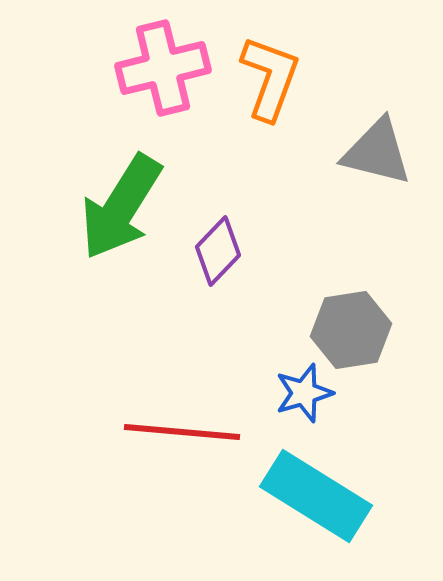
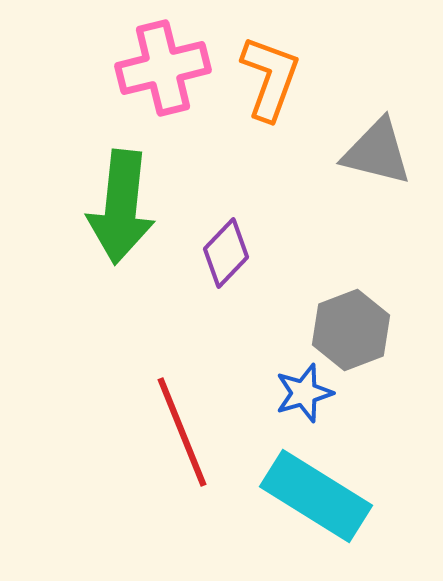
green arrow: rotated 26 degrees counterclockwise
purple diamond: moved 8 px right, 2 px down
gray hexagon: rotated 12 degrees counterclockwise
red line: rotated 63 degrees clockwise
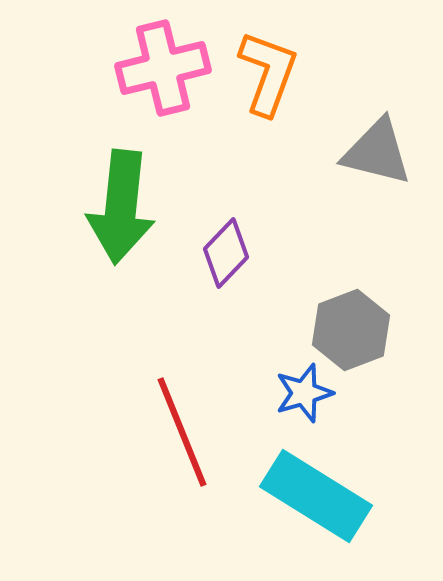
orange L-shape: moved 2 px left, 5 px up
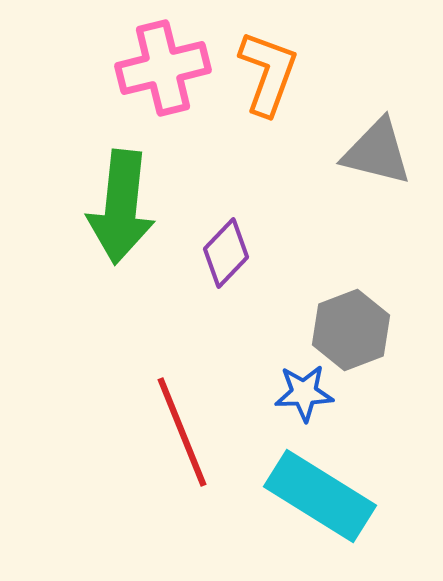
blue star: rotated 14 degrees clockwise
cyan rectangle: moved 4 px right
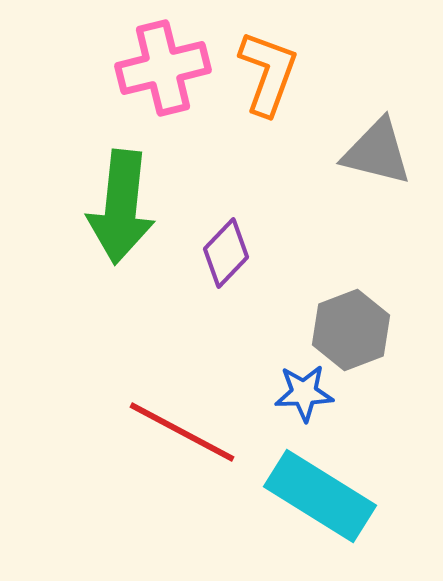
red line: rotated 40 degrees counterclockwise
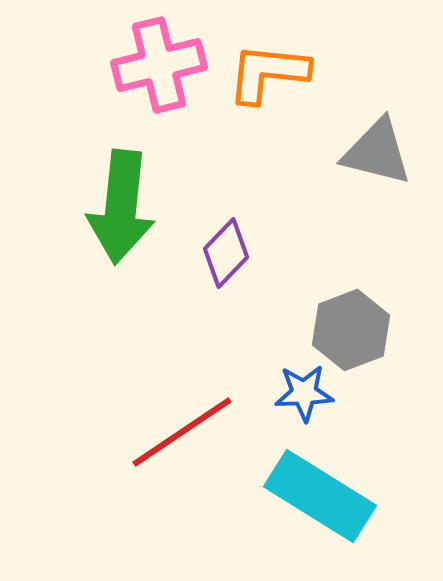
pink cross: moved 4 px left, 3 px up
orange L-shape: rotated 104 degrees counterclockwise
red line: rotated 62 degrees counterclockwise
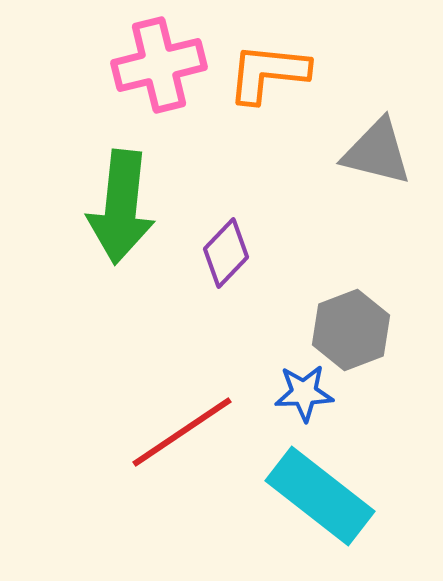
cyan rectangle: rotated 6 degrees clockwise
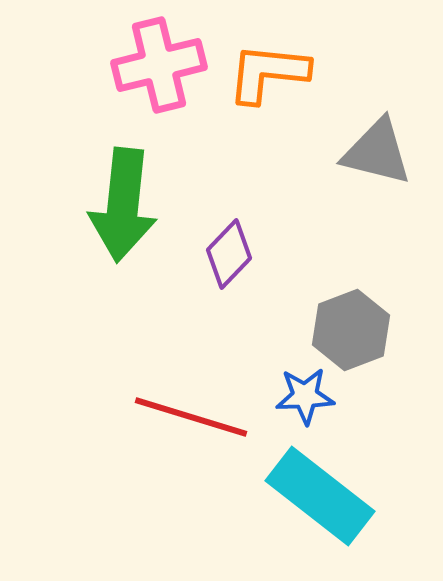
green arrow: moved 2 px right, 2 px up
purple diamond: moved 3 px right, 1 px down
blue star: moved 1 px right, 3 px down
red line: moved 9 px right, 15 px up; rotated 51 degrees clockwise
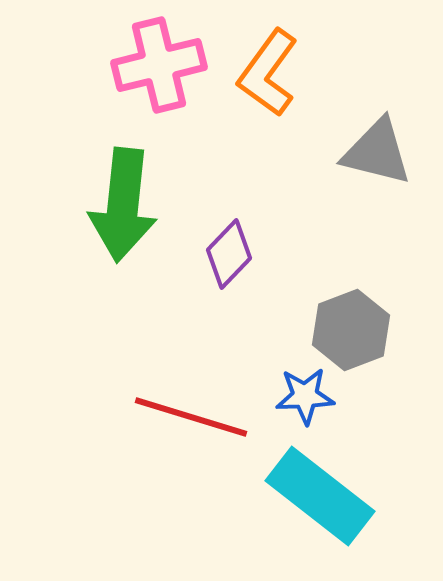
orange L-shape: rotated 60 degrees counterclockwise
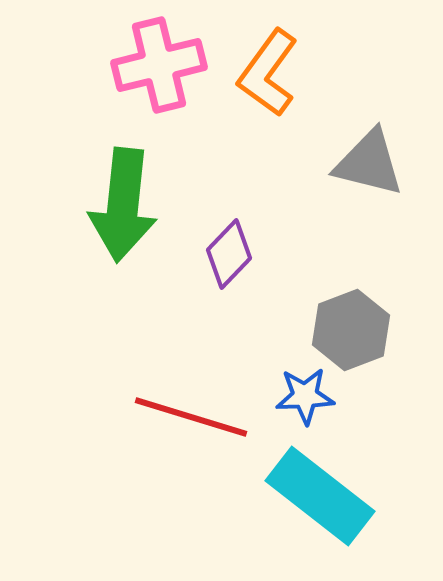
gray triangle: moved 8 px left, 11 px down
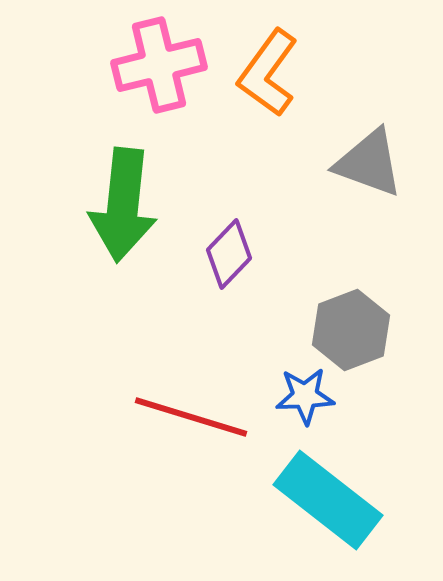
gray triangle: rotated 6 degrees clockwise
cyan rectangle: moved 8 px right, 4 px down
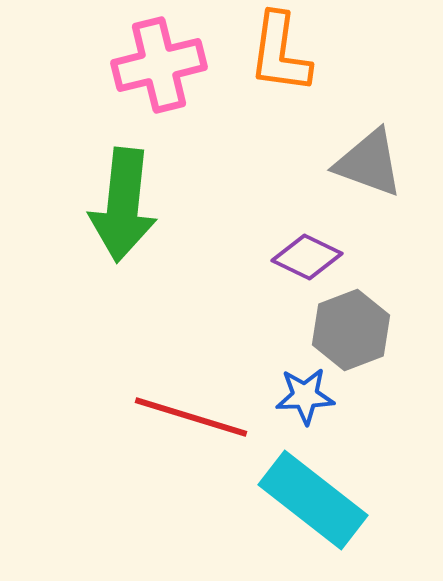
orange L-shape: moved 12 px right, 20 px up; rotated 28 degrees counterclockwise
purple diamond: moved 78 px right, 3 px down; rotated 72 degrees clockwise
cyan rectangle: moved 15 px left
